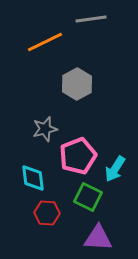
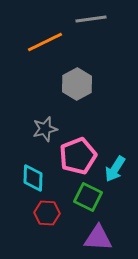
cyan diamond: rotated 8 degrees clockwise
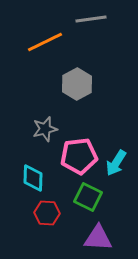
pink pentagon: moved 1 px right; rotated 15 degrees clockwise
cyan arrow: moved 1 px right, 6 px up
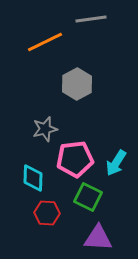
pink pentagon: moved 4 px left, 3 px down
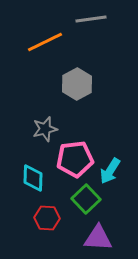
cyan arrow: moved 6 px left, 8 px down
green square: moved 2 px left, 2 px down; rotated 20 degrees clockwise
red hexagon: moved 5 px down
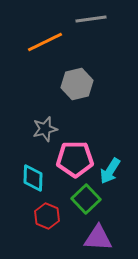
gray hexagon: rotated 16 degrees clockwise
pink pentagon: rotated 6 degrees clockwise
red hexagon: moved 2 px up; rotated 20 degrees clockwise
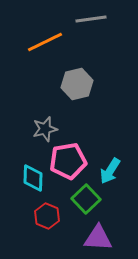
pink pentagon: moved 7 px left, 2 px down; rotated 9 degrees counterclockwise
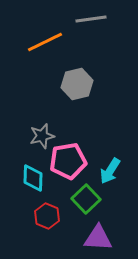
gray star: moved 3 px left, 7 px down
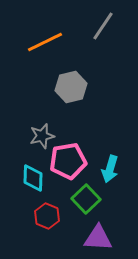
gray line: moved 12 px right, 7 px down; rotated 48 degrees counterclockwise
gray hexagon: moved 6 px left, 3 px down
cyan arrow: moved 2 px up; rotated 16 degrees counterclockwise
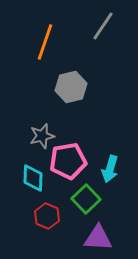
orange line: rotated 45 degrees counterclockwise
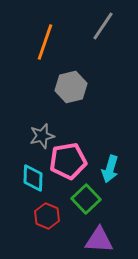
purple triangle: moved 1 px right, 2 px down
